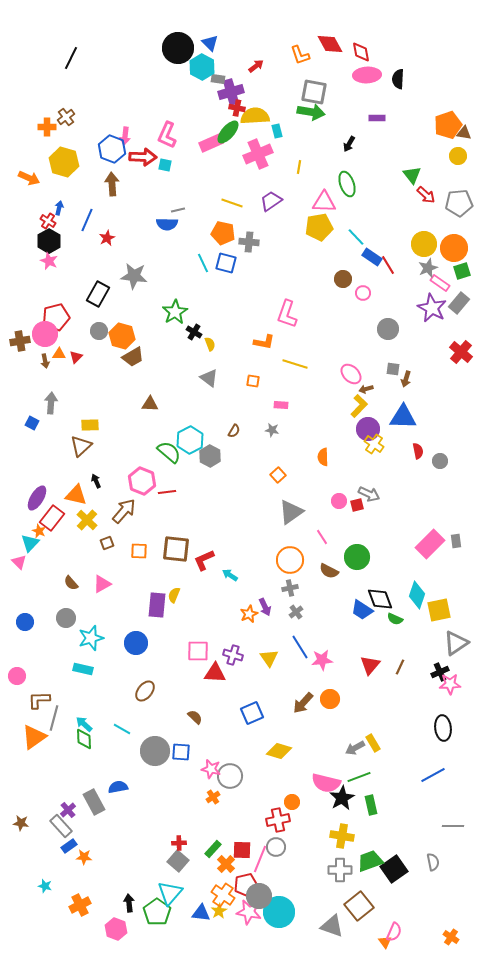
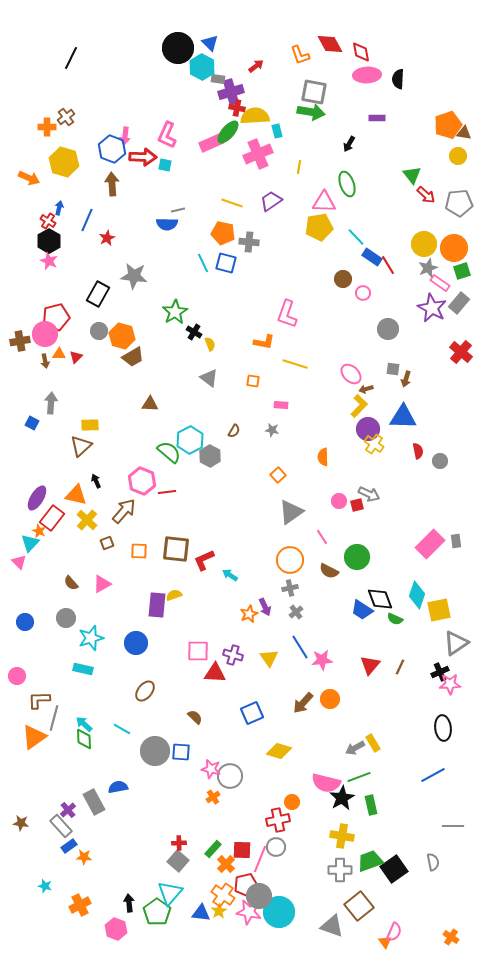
yellow semicircle at (174, 595): rotated 49 degrees clockwise
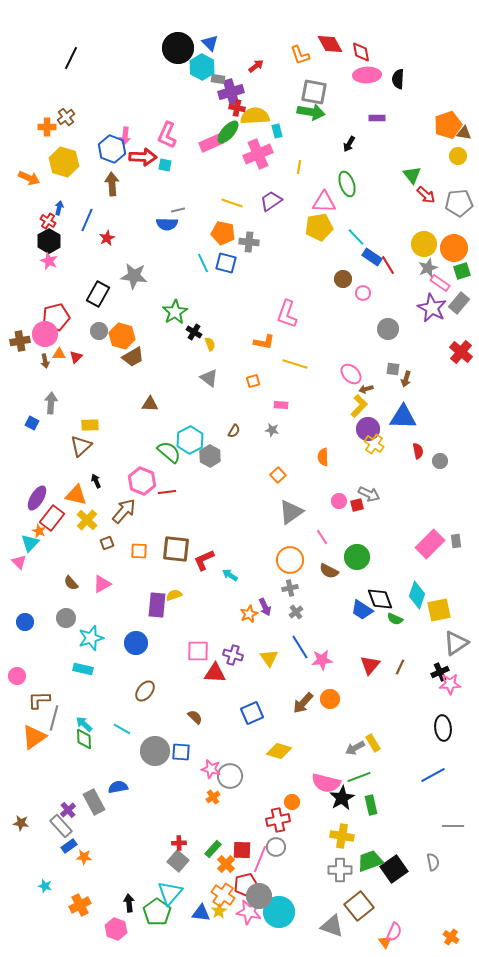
orange square at (253, 381): rotated 24 degrees counterclockwise
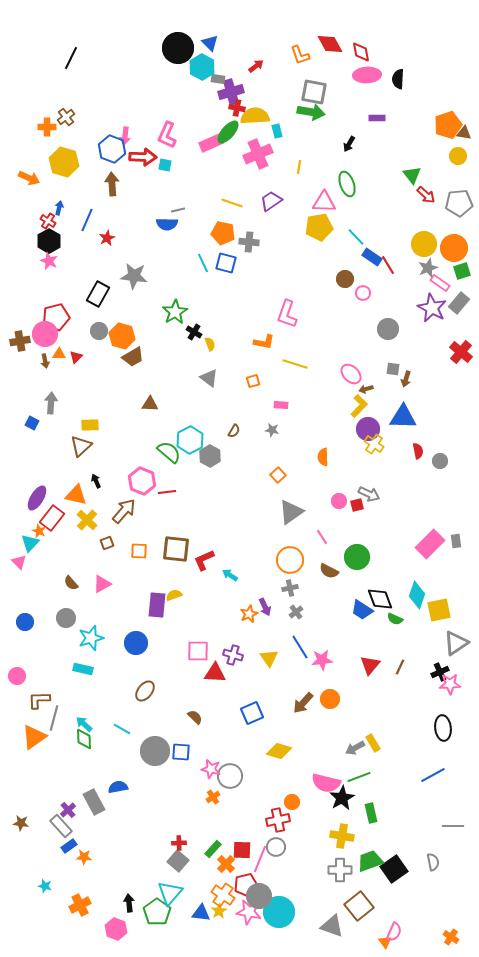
brown circle at (343, 279): moved 2 px right
green rectangle at (371, 805): moved 8 px down
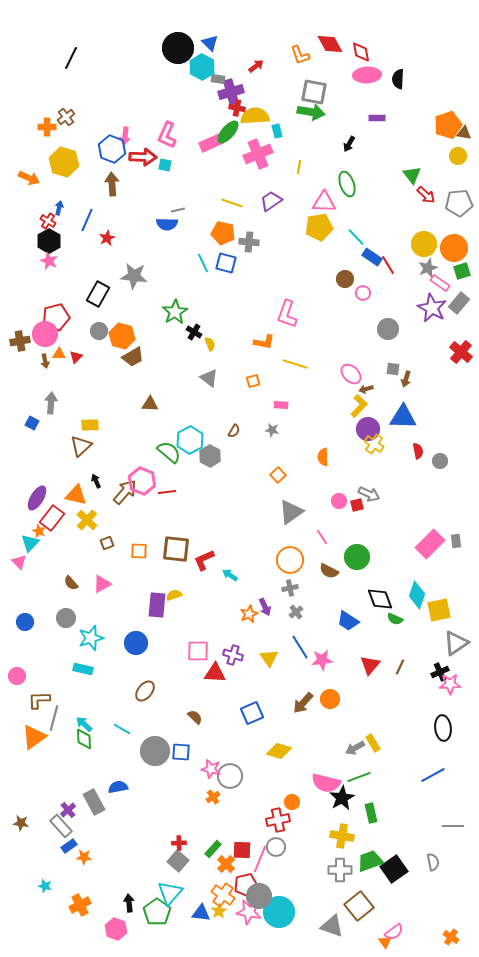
brown arrow at (124, 511): moved 1 px right, 19 px up
blue trapezoid at (362, 610): moved 14 px left, 11 px down
pink semicircle at (394, 932): rotated 30 degrees clockwise
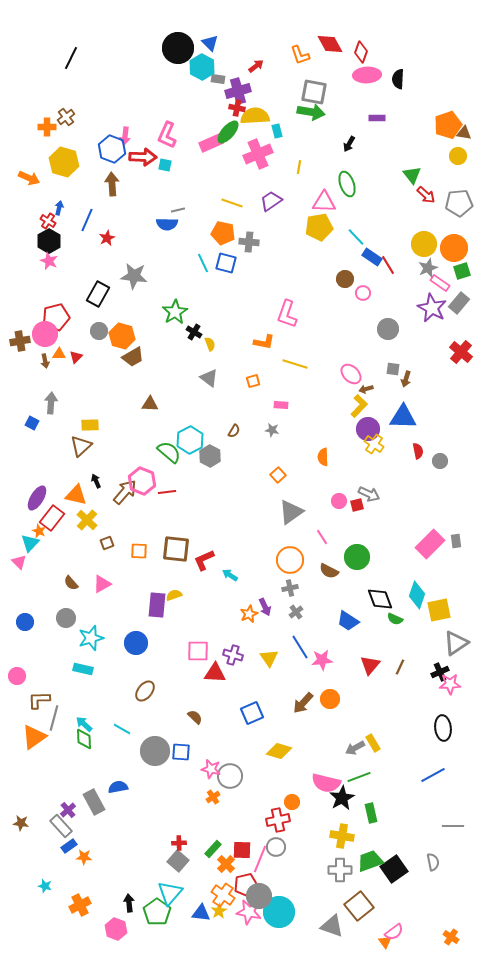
red diamond at (361, 52): rotated 30 degrees clockwise
purple cross at (231, 92): moved 7 px right, 1 px up
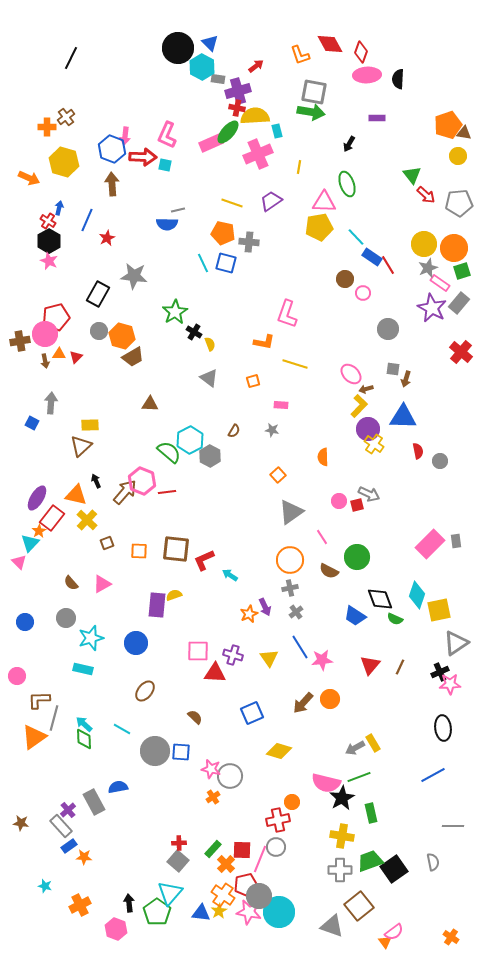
orange star at (39, 531): rotated 16 degrees clockwise
blue trapezoid at (348, 621): moved 7 px right, 5 px up
